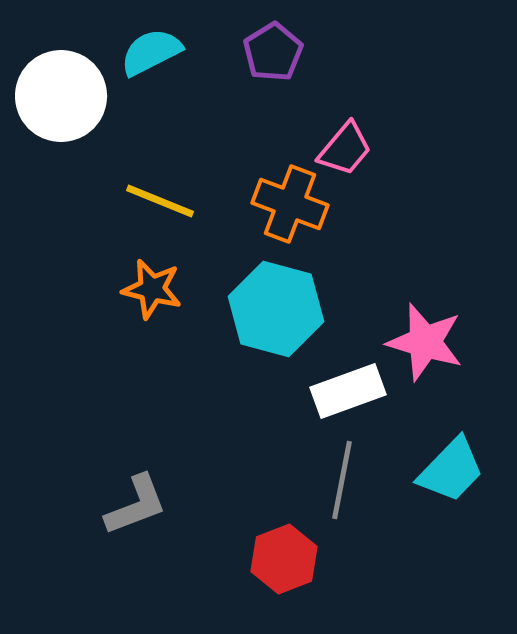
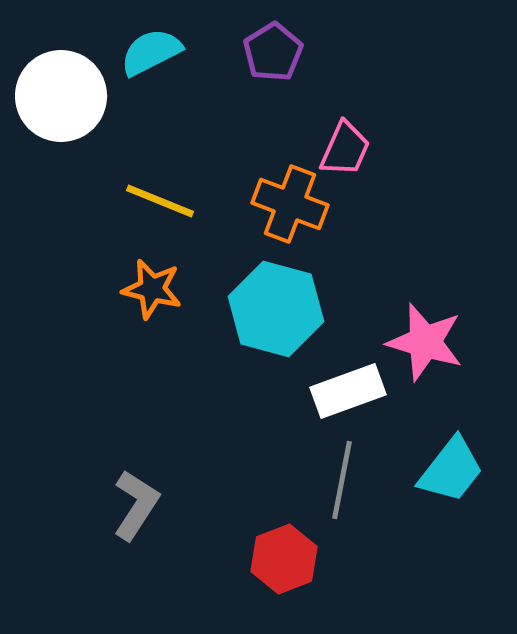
pink trapezoid: rotated 16 degrees counterclockwise
cyan trapezoid: rotated 6 degrees counterclockwise
gray L-shape: rotated 36 degrees counterclockwise
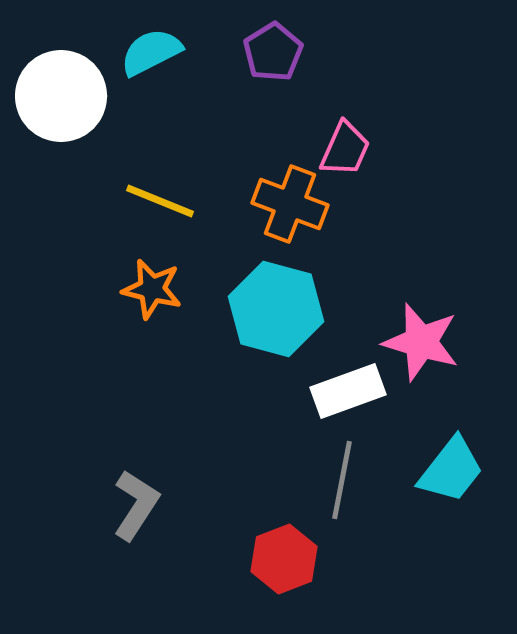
pink star: moved 4 px left
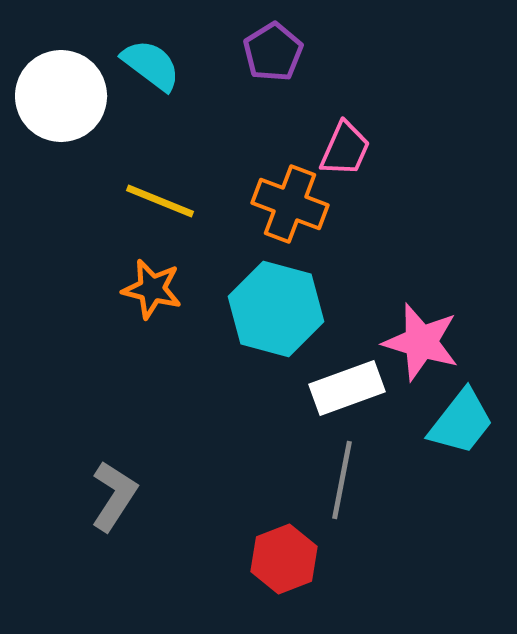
cyan semicircle: moved 13 px down; rotated 64 degrees clockwise
white rectangle: moved 1 px left, 3 px up
cyan trapezoid: moved 10 px right, 48 px up
gray L-shape: moved 22 px left, 9 px up
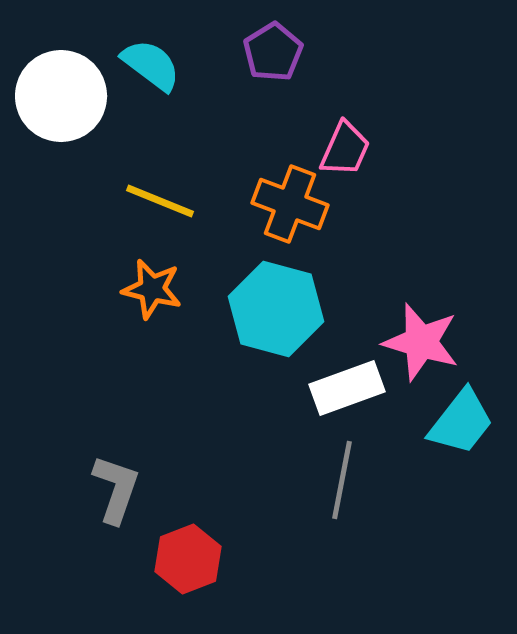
gray L-shape: moved 2 px right, 7 px up; rotated 14 degrees counterclockwise
red hexagon: moved 96 px left
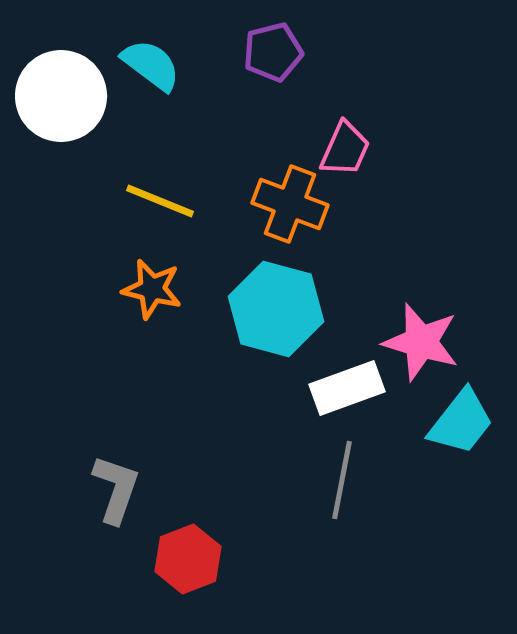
purple pentagon: rotated 18 degrees clockwise
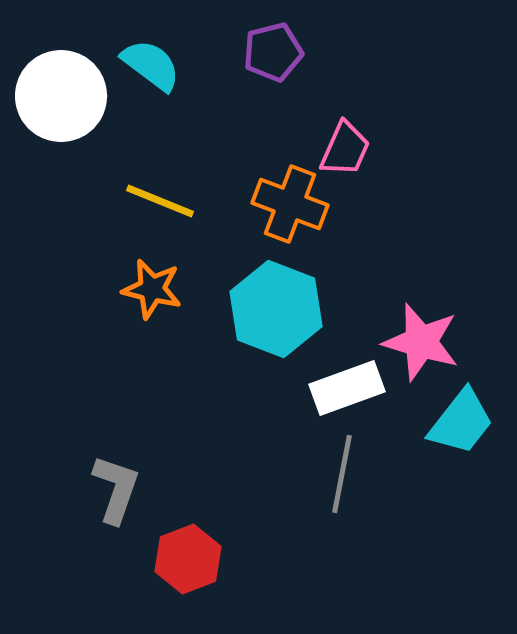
cyan hexagon: rotated 6 degrees clockwise
gray line: moved 6 px up
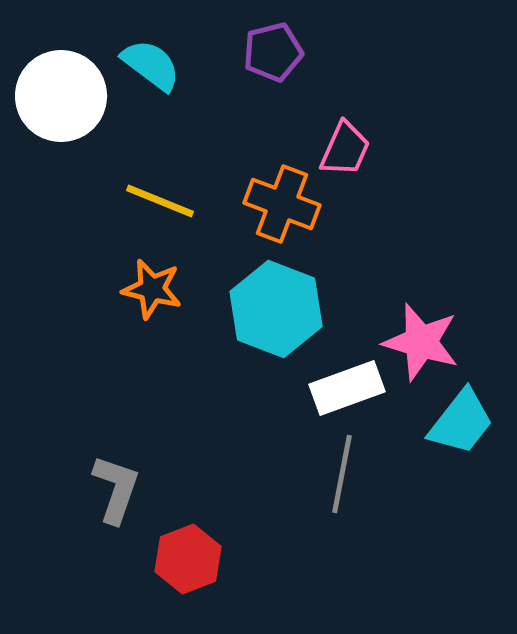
orange cross: moved 8 px left
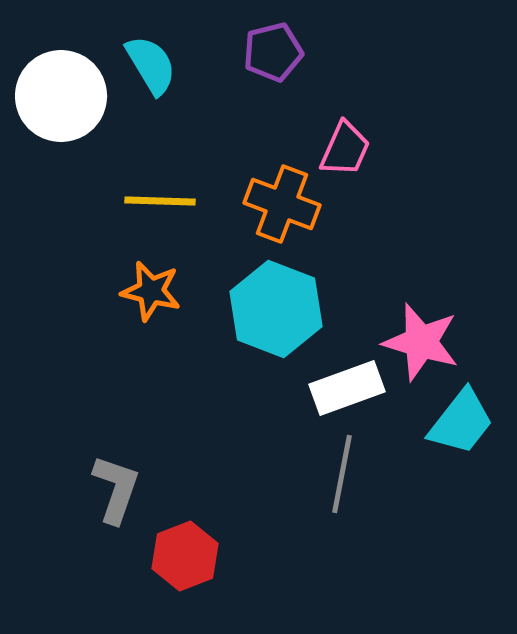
cyan semicircle: rotated 22 degrees clockwise
yellow line: rotated 20 degrees counterclockwise
orange star: moved 1 px left, 2 px down
red hexagon: moved 3 px left, 3 px up
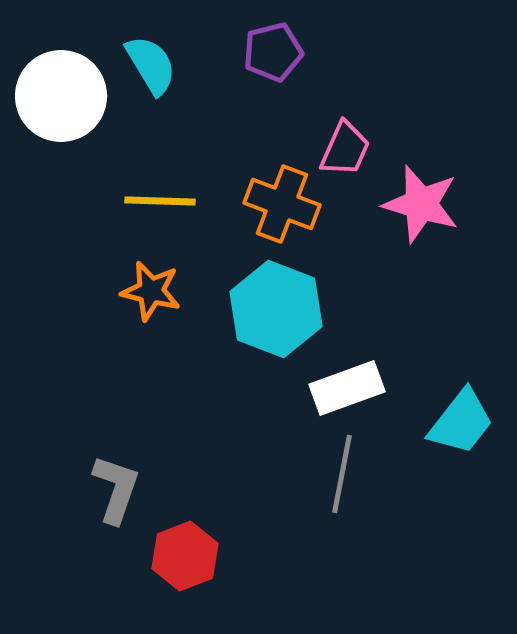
pink star: moved 138 px up
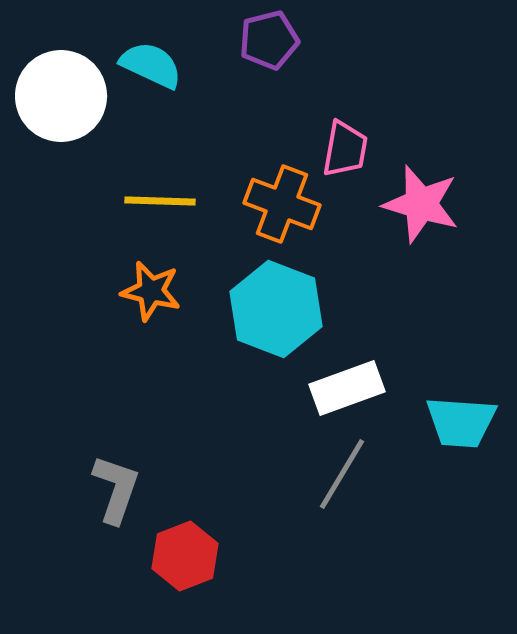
purple pentagon: moved 4 px left, 12 px up
cyan semicircle: rotated 34 degrees counterclockwise
pink trapezoid: rotated 14 degrees counterclockwise
cyan trapezoid: rotated 56 degrees clockwise
gray line: rotated 20 degrees clockwise
